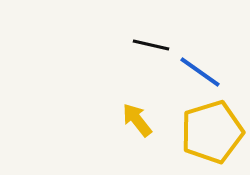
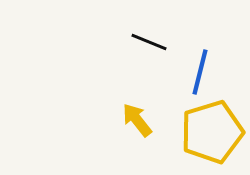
black line: moved 2 px left, 3 px up; rotated 9 degrees clockwise
blue line: rotated 69 degrees clockwise
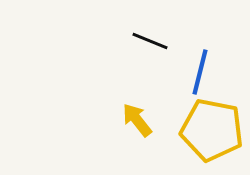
black line: moved 1 px right, 1 px up
yellow pentagon: moved 2 px up; rotated 28 degrees clockwise
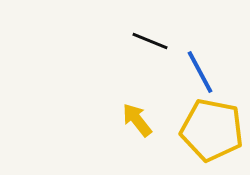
blue line: rotated 42 degrees counterclockwise
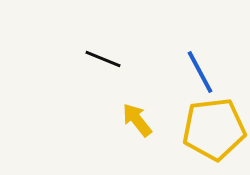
black line: moved 47 px left, 18 px down
yellow pentagon: moved 2 px right, 1 px up; rotated 18 degrees counterclockwise
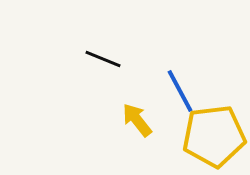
blue line: moved 20 px left, 19 px down
yellow pentagon: moved 7 px down
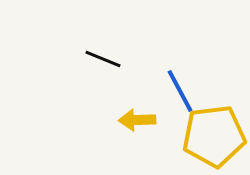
yellow arrow: rotated 54 degrees counterclockwise
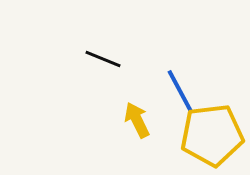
yellow arrow: rotated 66 degrees clockwise
yellow pentagon: moved 2 px left, 1 px up
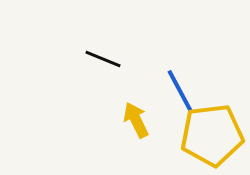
yellow arrow: moved 1 px left
